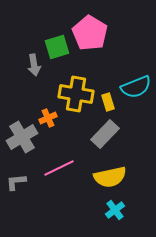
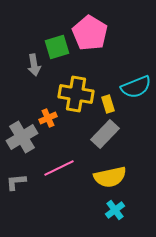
yellow rectangle: moved 2 px down
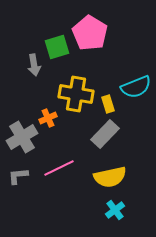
gray L-shape: moved 2 px right, 6 px up
